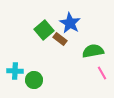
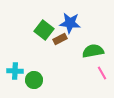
blue star: rotated 25 degrees counterclockwise
green square: rotated 12 degrees counterclockwise
brown rectangle: rotated 64 degrees counterclockwise
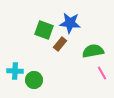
green square: rotated 18 degrees counterclockwise
brown rectangle: moved 5 px down; rotated 24 degrees counterclockwise
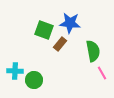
green semicircle: rotated 90 degrees clockwise
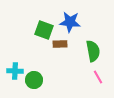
blue star: moved 1 px up
brown rectangle: rotated 48 degrees clockwise
pink line: moved 4 px left, 4 px down
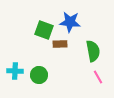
green circle: moved 5 px right, 5 px up
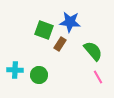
brown rectangle: rotated 56 degrees counterclockwise
green semicircle: rotated 30 degrees counterclockwise
cyan cross: moved 1 px up
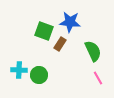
green square: moved 1 px down
green semicircle: rotated 15 degrees clockwise
cyan cross: moved 4 px right
pink line: moved 1 px down
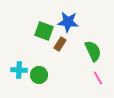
blue star: moved 2 px left
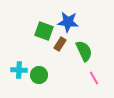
green semicircle: moved 9 px left
pink line: moved 4 px left
